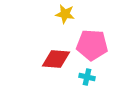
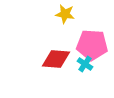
cyan cross: moved 2 px left, 13 px up; rotated 21 degrees clockwise
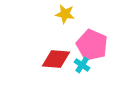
pink pentagon: rotated 20 degrees clockwise
cyan cross: moved 3 px left, 1 px down
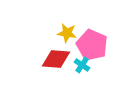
yellow star: moved 2 px right, 19 px down
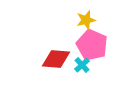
yellow star: moved 19 px right, 13 px up; rotated 24 degrees counterclockwise
cyan cross: rotated 14 degrees clockwise
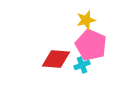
pink pentagon: moved 1 px left
cyan cross: rotated 21 degrees clockwise
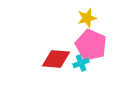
yellow star: moved 1 px right, 2 px up
cyan cross: moved 1 px left, 2 px up
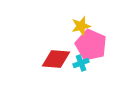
yellow star: moved 6 px left, 8 px down
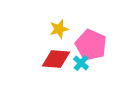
yellow star: moved 22 px left, 3 px down
cyan cross: rotated 28 degrees counterclockwise
